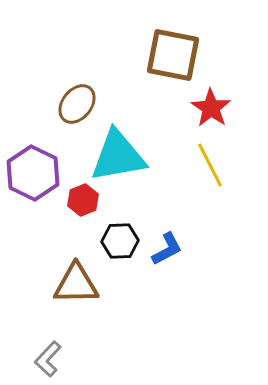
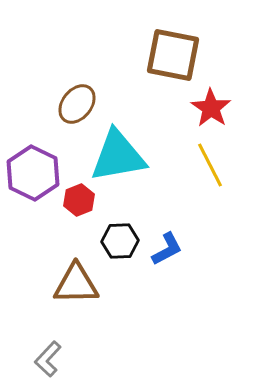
red hexagon: moved 4 px left
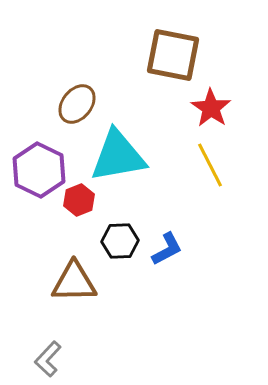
purple hexagon: moved 6 px right, 3 px up
brown triangle: moved 2 px left, 2 px up
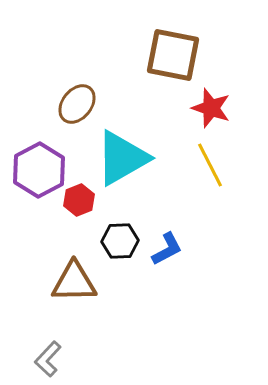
red star: rotated 15 degrees counterclockwise
cyan triangle: moved 4 px right, 2 px down; rotated 20 degrees counterclockwise
purple hexagon: rotated 6 degrees clockwise
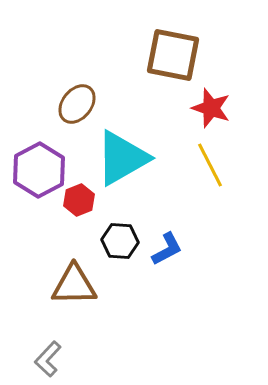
black hexagon: rotated 6 degrees clockwise
brown triangle: moved 3 px down
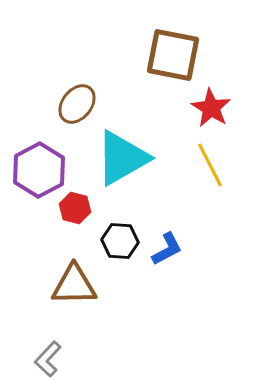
red star: rotated 12 degrees clockwise
red hexagon: moved 4 px left, 8 px down; rotated 24 degrees counterclockwise
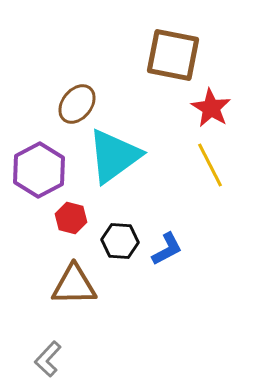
cyan triangle: moved 8 px left, 2 px up; rotated 6 degrees counterclockwise
red hexagon: moved 4 px left, 10 px down
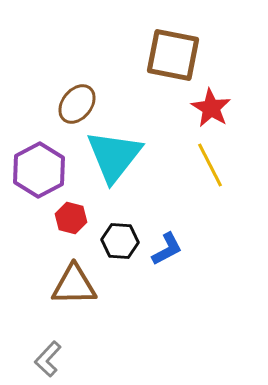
cyan triangle: rotated 16 degrees counterclockwise
